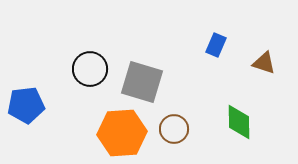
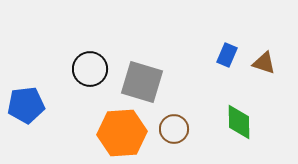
blue rectangle: moved 11 px right, 10 px down
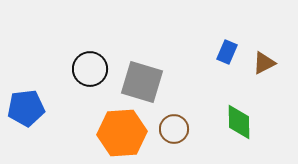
blue rectangle: moved 3 px up
brown triangle: rotated 45 degrees counterclockwise
blue pentagon: moved 3 px down
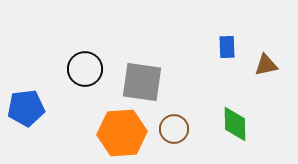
blue rectangle: moved 5 px up; rotated 25 degrees counterclockwise
brown triangle: moved 2 px right, 2 px down; rotated 15 degrees clockwise
black circle: moved 5 px left
gray square: rotated 9 degrees counterclockwise
green diamond: moved 4 px left, 2 px down
